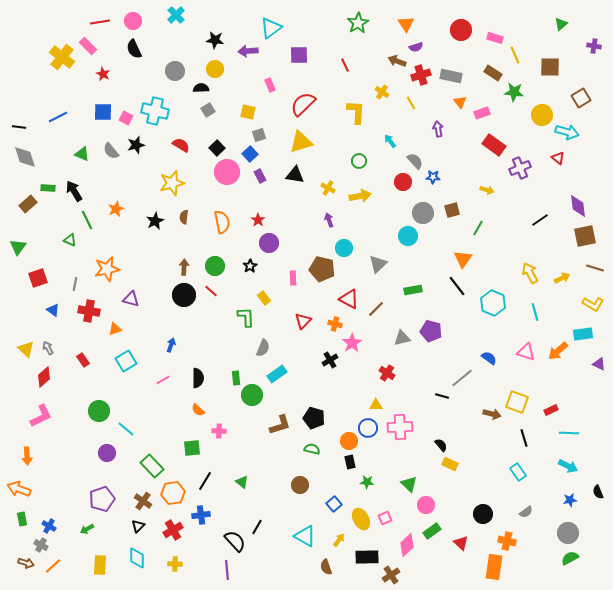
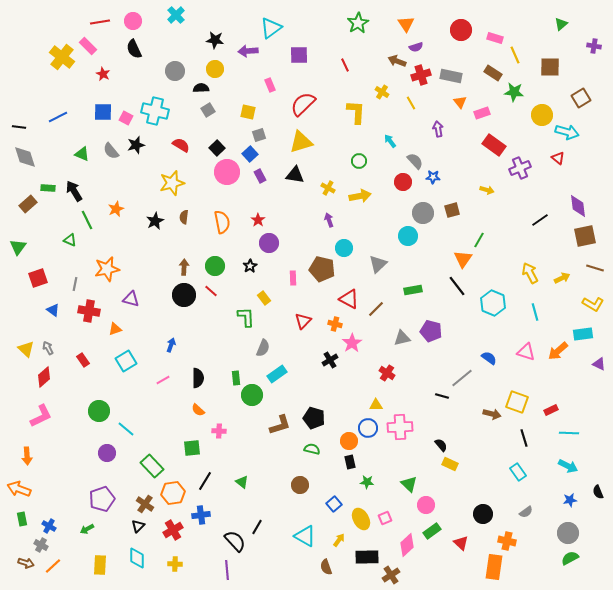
green line at (478, 228): moved 1 px right, 12 px down
brown cross at (143, 501): moved 2 px right, 3 px down
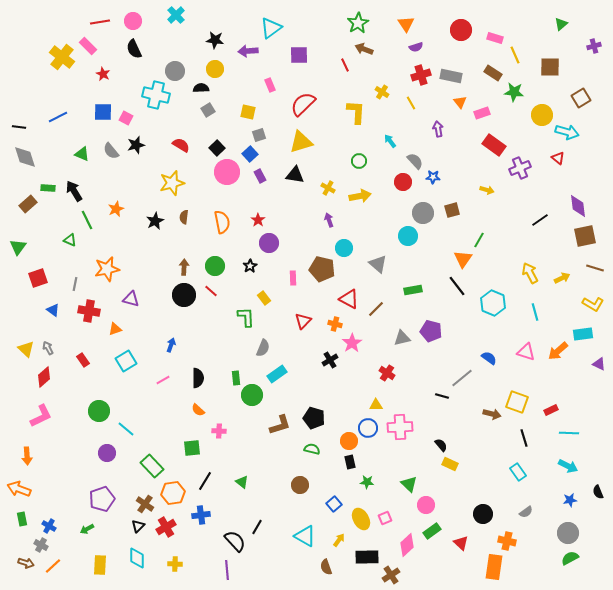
purple cross at (594, 46): rotated 24 degrees counterclockwise
brown arrow at (397, 61): moved 33 px left, 12 px up
cyan cross at (155, 111): moved 1 px right, 16 px up
gray triangle at (378, 264): rotated 36 degrees counterclockwise
red cross at (173, 530): moved 7 px left, 3 px up
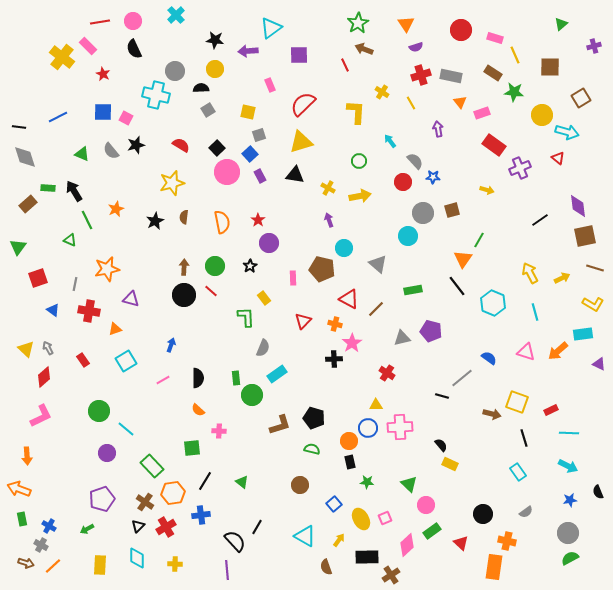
black cross at (330, 360): moved 4 px right, 1 px up; rotated 28 degrees clockwise
brown cross at (145, 504): moved 2 px up
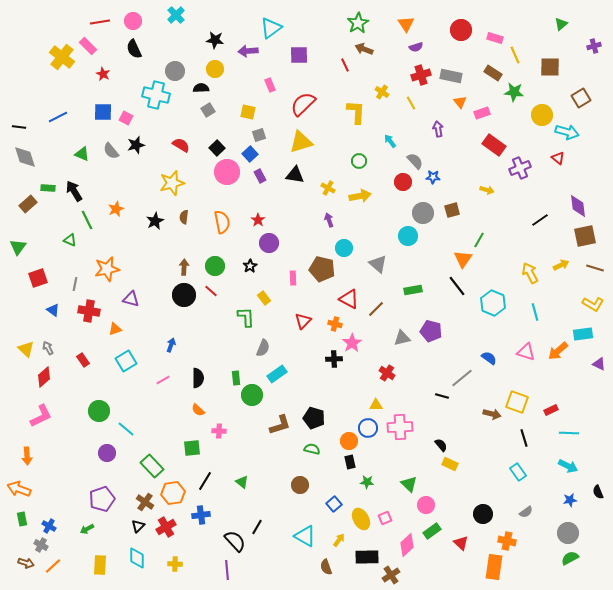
yellow arrow at (562, 278): moved 1 px left, 13 px up
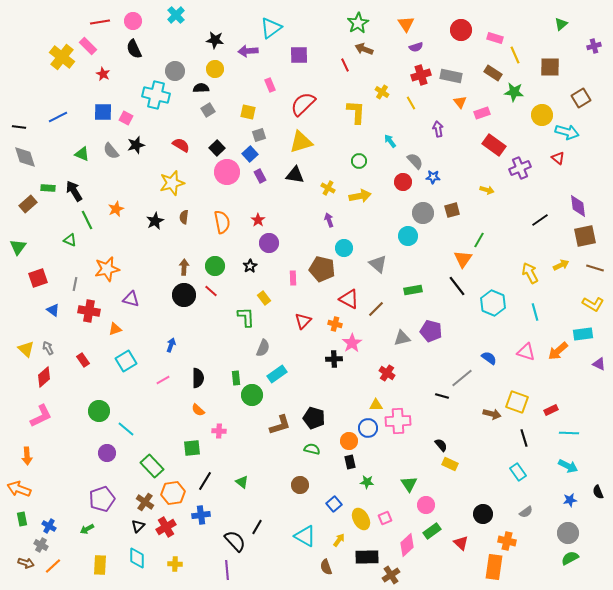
pink cross at (400, 427): moved 2 px left, 6 px up
green triangle at (409, 484): rotated 12 degrees clockwise
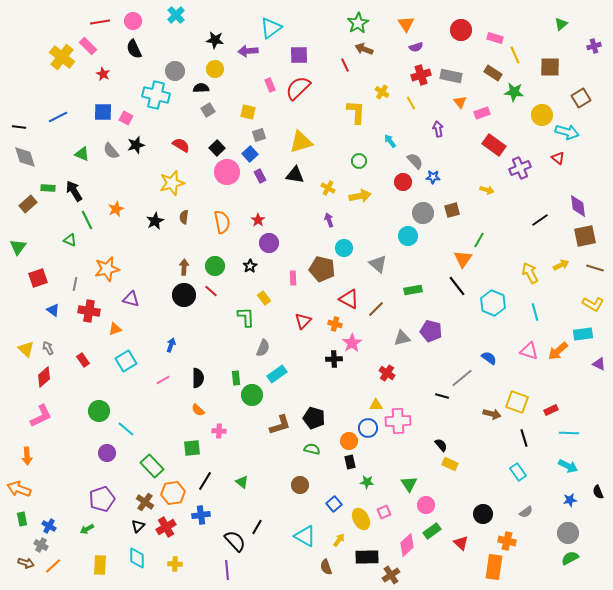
red semicircle at (303, 104): moved 5 px left, 16 px up
pink triangle at (526, 352): moved 3 px right, 1 px up
pink square at (385, 518): moved 1 px left, 6 px up
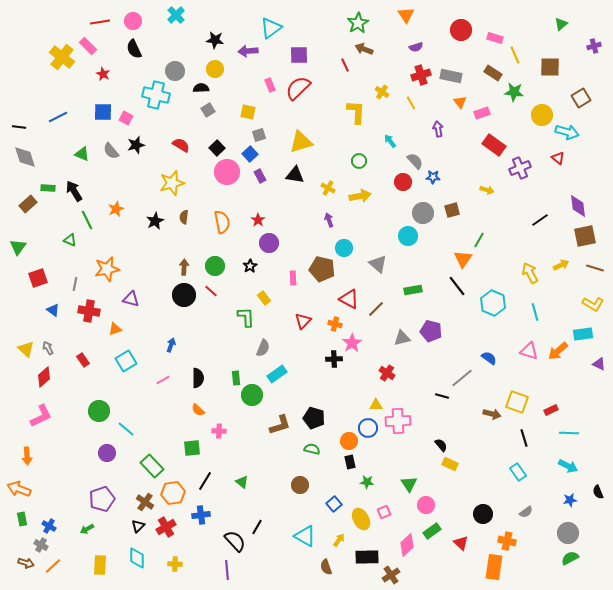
orange triangle at (406, 24): moved 9 px up
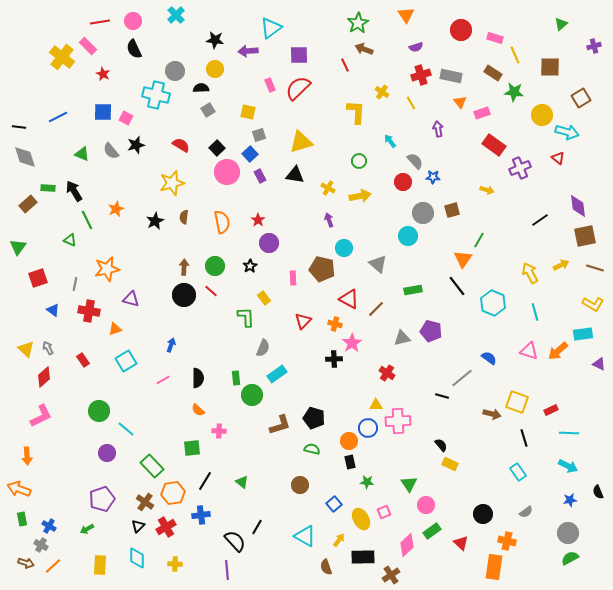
black rectangle at (367, 557): moved 4 px left
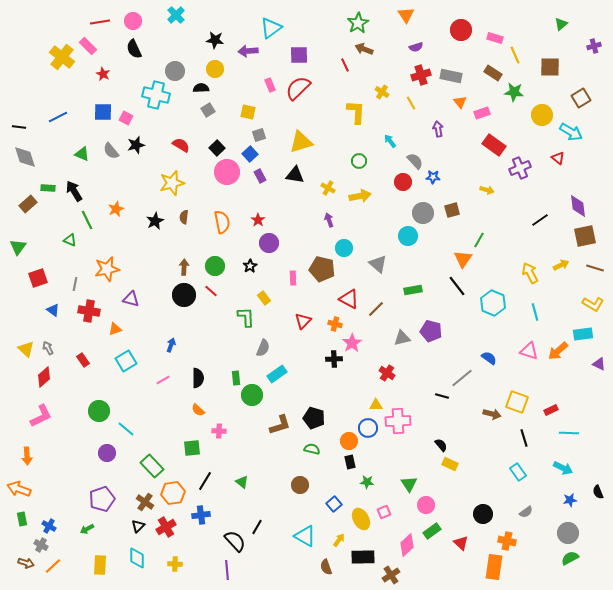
cyan arrow at (567, 132): moved 4 px right; rotated 15 degrees clockwise
cyan arrow at (568, 466): moved 5 px left, 2 px down
